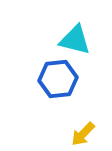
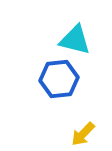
blue hexagon: moved 1 px right
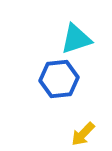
cyan triangle: moved 1 px right, 1 px up; rotated 32 degrees counterclockwise
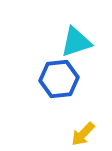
cyan triangle: moved 3 px down
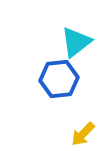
cyan triangle: rotated 20 degrees counterclockwise
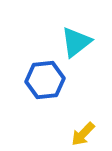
blue hexagon: moved 14 px left, 1 px down
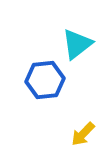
cyan triangle: moved 1 px right, 2 px down
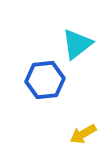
yellow arrow: rotated 16 degrees clockwise
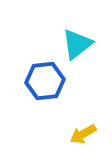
blue hexagon: moved 1 px down
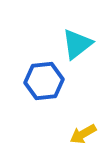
blue hexagon: moved 1 px left
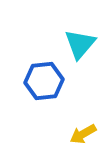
cyan triangle: moved 3 px right; rotated 12 degrees counterclockwise
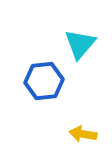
yellow arrow: rotated 40 degrees clockwise
